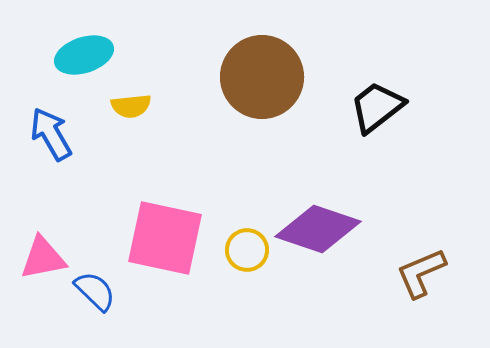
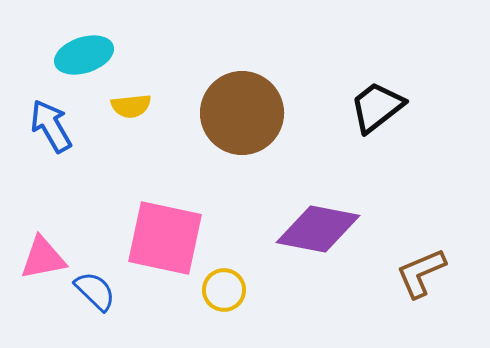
brown circle: moved 20 px left, 36 px down
blue arrow: moved 8 px up
purple diamond: rotated 8 degrees counterclockwise
yellow circle: moved 23 px left, 40 px down
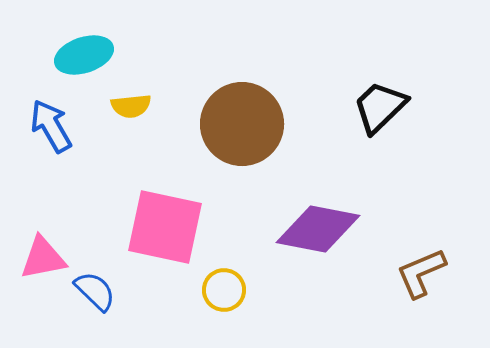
black trapezoid: moved 3 px right; rotated 6 degrees counterclockwise
brown circle: moved 11 px down
pink square: moved 11 px up
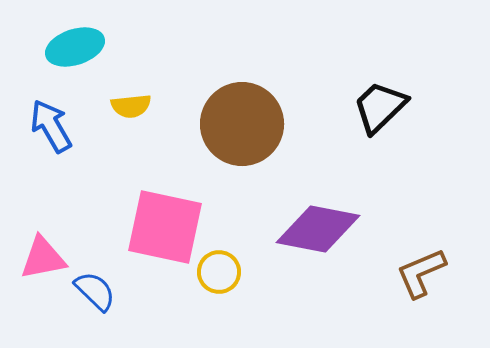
cyan ellipse: moved 9 px left, 8 px up
yellow circle: moved 5 px left, 18 px up
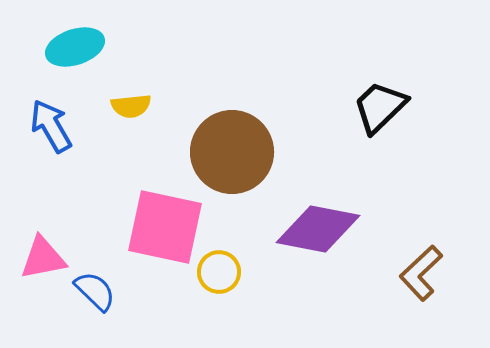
brown circle: moved 10 px left, 28 px down
brown L-shape: rotated 20 degrees counterclockwise
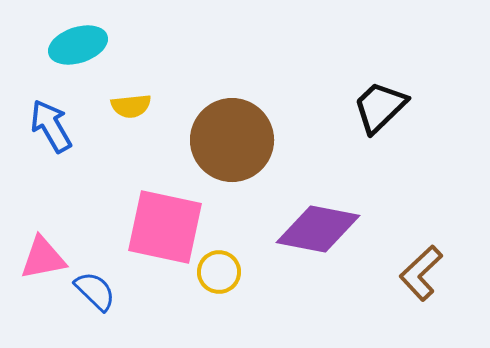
cyan ellipse: moved 3 px right, 2 px up
brown circle: moved 12 px up
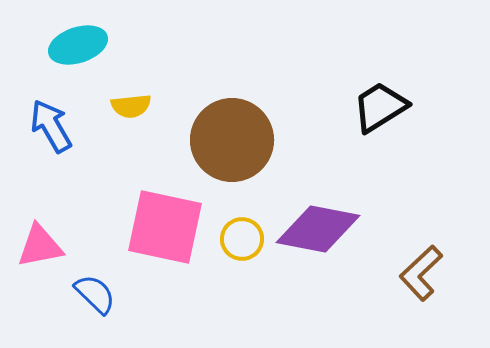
black trapezoid: rotated 12 degrees clockwise
pink triangle: moved 3 px left, 12 px up
yellow circle: moved 23 px right, 33 px up
blue semicircle: moved 3 px down
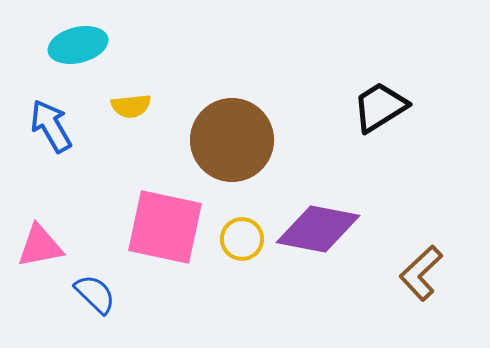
cyan ellipse: rotated 4 degrees clockwise
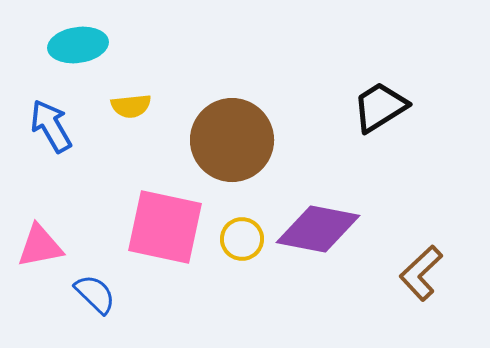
cyan ellipse: rotated 6 degrees clockwise
